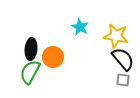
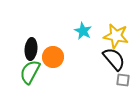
cyan star: moved 3 px right, 4 px down
black semicircle: moved 9 px left
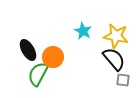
black ellipse: moved 3 px left, 1 px down; rotated 35 degrees counterclockwise
green semicircle: moved 8 px right, 2 px down
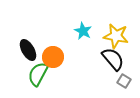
black semicircle: moved 1 px left
gray square: moved 1 px right, 1 px down; rotated 24 degrees clockwise
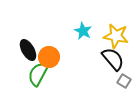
orange circle: moved 4 px left
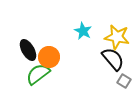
yellow star: moved 1 px right, 1 px down
green semicircle: rotated 25 degrees clockwise
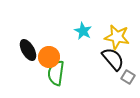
green semicircle: moved 18 px right, 1 px up; rotated 45 degrees counterclockwise
gray square: moved 4 px right, 4 px up
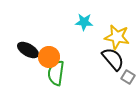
cyan star: moved 1 px right, 9 px up; rotated 24 degrees counterclockwise
black ellipse: rotated 30 degrees counterclockwise
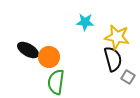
cyan star: moved 1 px right
black semicircle: rotated 25 degrees clockwise
green semicircle: moved 9 px down
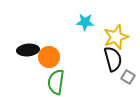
yellow star: moved 1 px left; rotated 30 degrees counterclockwise
black ellipse: rotated 35 degrees counterclockwise
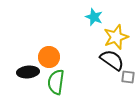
cyan star: moved 9 px right, 5 px up; rotated 18 degrees clockwise
black ellipse: moved 22 px down
black semicircle: moved 1 px left, 1 px down; rotated 40 degrees counterclockwise
gray square: rotated 24 degrees counterclockwise
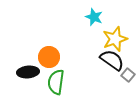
yellow star: moved 1 px left, 2 px down
gray square: moved 2 px up; rotated 32 degrees clockwise
